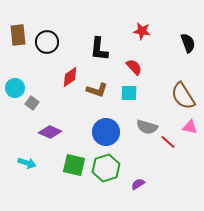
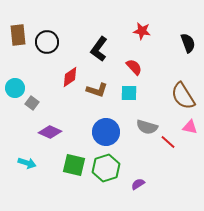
black L-shape: rotated 30 degrees clockwise
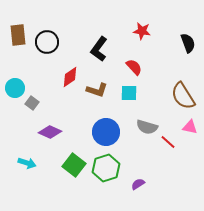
green square: rotated 25 degrees clockwise
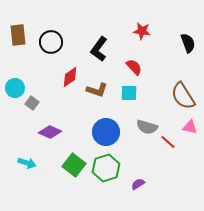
black circle: moved 4 px right
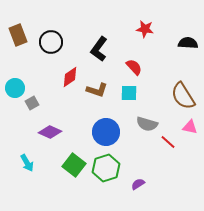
red star: moved 3 px right, 2 px up
brown rectangle: rotated 15 degrees counterclockwise
black semicircle: rotated 66 degrees counterclockwise
gray square: rotated 24 degrees clockwise
gray semicircle: moved 3 px up
cyan arrow: rotated 42 degrees clockwise
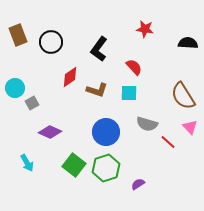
pink triangle: rotated 35 degrees clockwise
